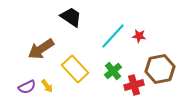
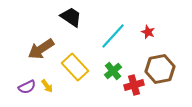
red star: moved 9 px right, 4 px up; rotated 16 degrees clockwise
yellow rectangle: moved 2 px up
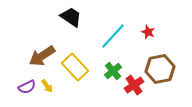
brown arrow: moved 1 px right, 7 px down
red cross: rotated 18 degrees counterclockwise
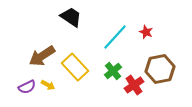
red star: moved 2 px left
cyan line: moved 2 px right, 1 px down
yellow arrow: moved 1 px right, 1 px up; rotated 24 degrees counterclockwise
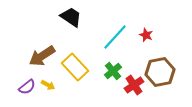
red star: moved 3 px down
brown hexagon: moved 3 px down
purple semicircle: rotated 12 degrees counterclockwise
